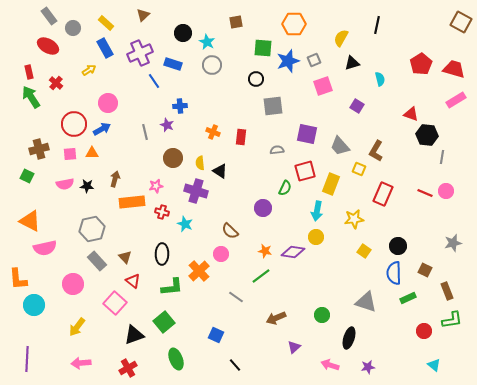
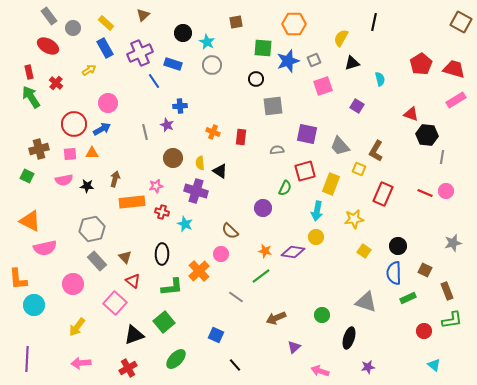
black line at (377, 25): moved 3 px left, 3 px up
pink semicircle at (65, 184): moved 1 px left, 4 px up
green ellipse at (176, 359): rotated 65 degrees clockwise
pink arrow at (330, 365): moved 10 px left, 6 px down
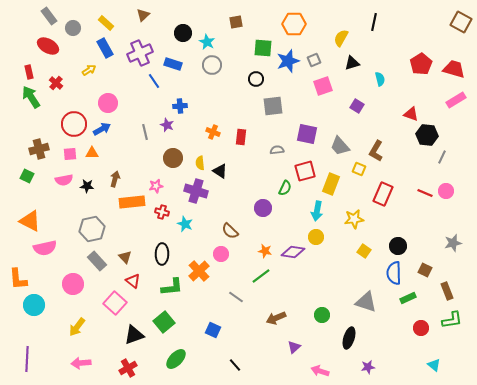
gray line at (442, 157): rotated 16 degrees clockwise
red circle at (424, 331): moved 3 px left, 3 px up
blue square at (216, 335): moved 3 px left, 5 px up
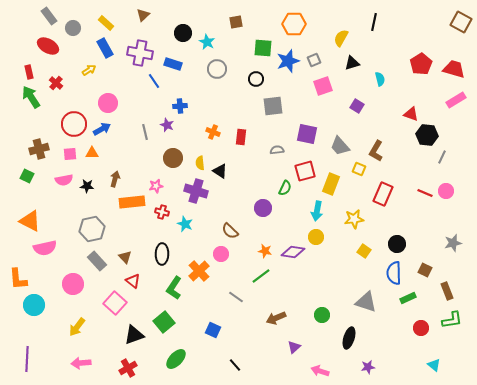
purple cross at (140, 53): rotated 35 degrees clockwise
gray circle at (212, 65): moved 5 px right, 4 px down
black circle at (398, 246): moved 1 px left, 2 px up
green L-shape at (172, 287): moved 2 px right, 1 px down; rotated 130 degrees clockwise
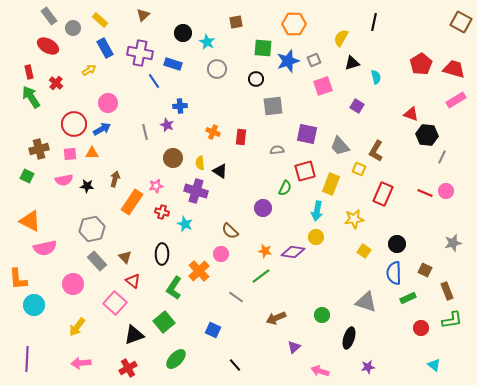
yellow rectangle at (106, 23): moved 6 px left, 3 px up
cyan semicircle at (380, 79): moved 4 px left, 2 px up
orange rectangle at (132, 202): rotated 50 degrees counterclockwise
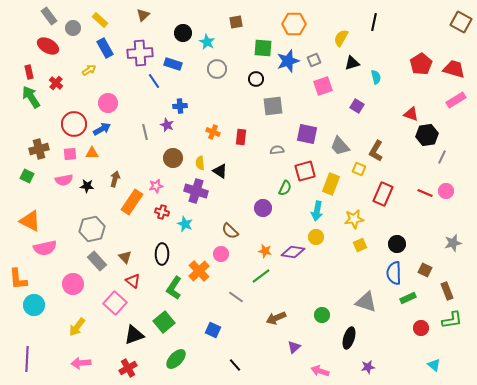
purple cross at (140, 53): rotated 15 degrees counterclockwise
black hexagon at (427, 135): rotated 15 degrees counterclockwise
yellow square at (364, 251): moved 4 px left, 6 px up; rotated 32 degrees clockwise
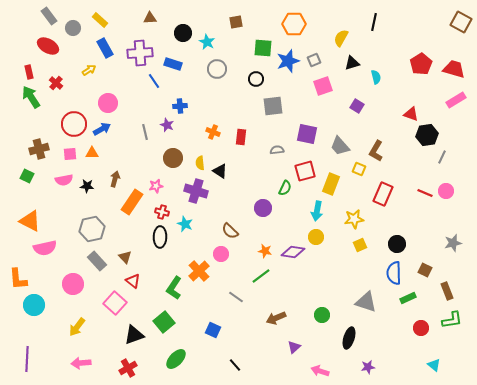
brown triangle at (143, 15): moved 7 px right, 3 px down; rotated 40 degrees clockwise
black ellipse at (162, 254): moved 2 px left, 17 px up
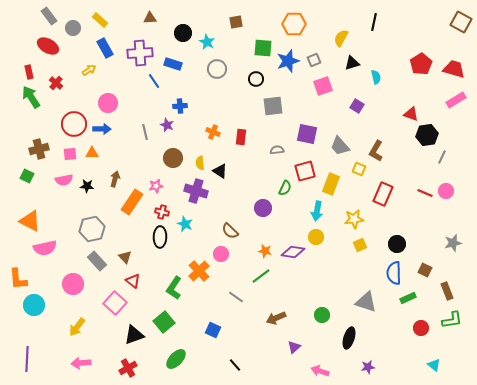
blue arrow at (102, 129): rotated 30 degrees clockwise
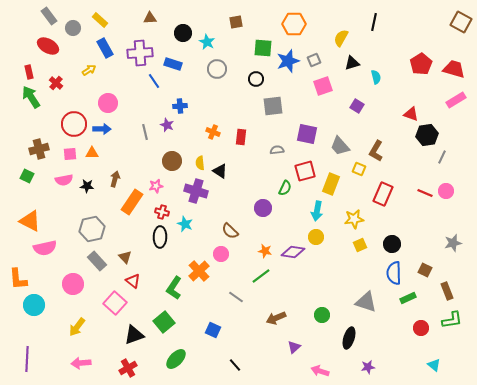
brown circle at (173, 158): moved 1 px left, 3 px down
black circle at (397, 244): moved 5 px left
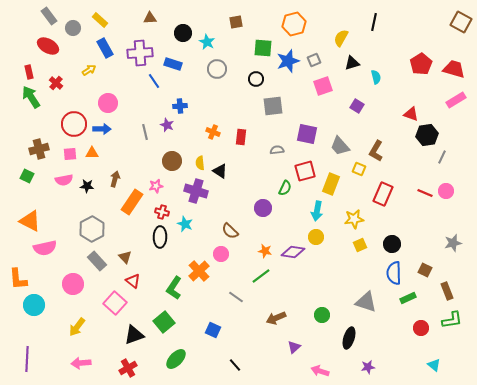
orange hexagon at (294, 24): rotated 15 degrees counterclockwise
gray hexagon at (92, 229): rotated 15 degrees counterclockwise
